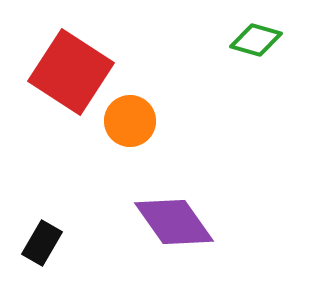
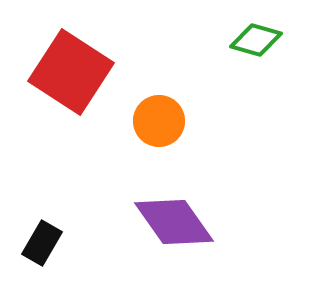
orange circle: moved 29 px right
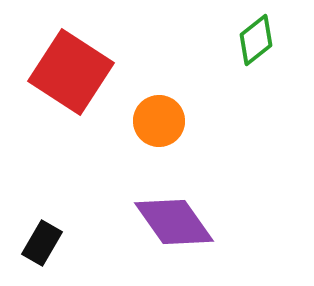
green diamond: rotated 54 degrees counterclockwise
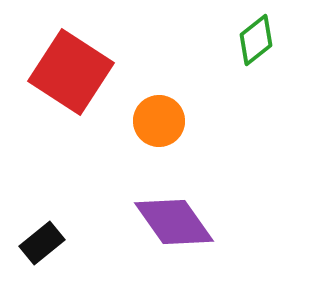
black rectangle: rotated 21 degrees clockwise
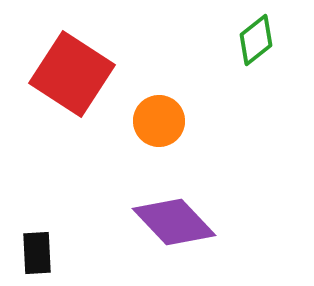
red square: moved 1 px right, 2 px down
purple diamond: rotated 8 degrees counterclockwise
black rectangle: moved 5 px left, 10 px down; rotated 54 degrees counterclockwise
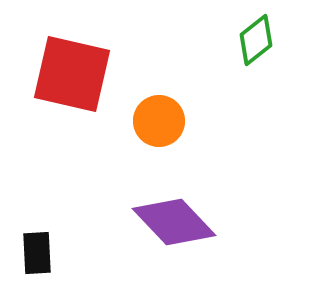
red square: rotated 20 degrees counterclockwise
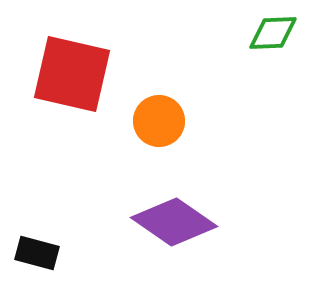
green diamond: moved 17 px right, 7 px up; rotated 36 degrees clockwise
purple diamond: rotated 12 degrees counterclockwise
black rectangle: rotated 72 degrees counterclockwise
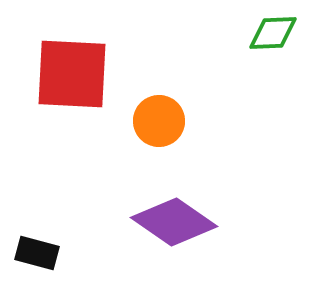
red square: rotated 10 degrees counterclockwise
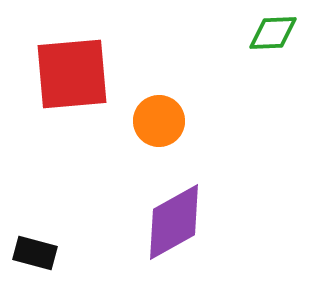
red square: rotated 8 degrees counterclockwise
purple diamond: rotated 64 degrees counterclockwise
black rectangle: moved 2 px left
